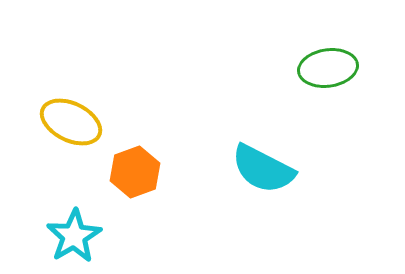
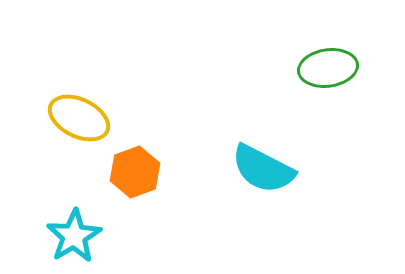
yellow ellipse: moved 8 px right, 4 px up
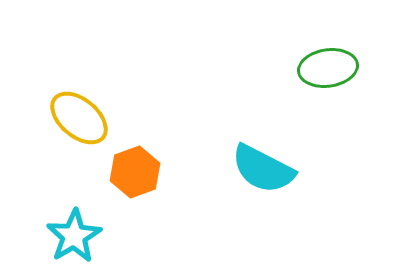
yellow ellipse: rotated 14 degrees clockwise
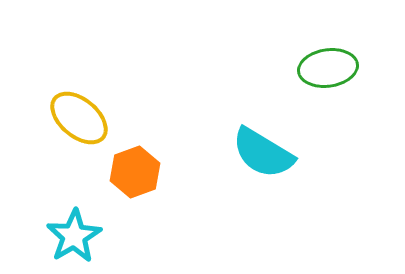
cyan semicircle: moved 16 px up; rotated 4 degrees clockwise
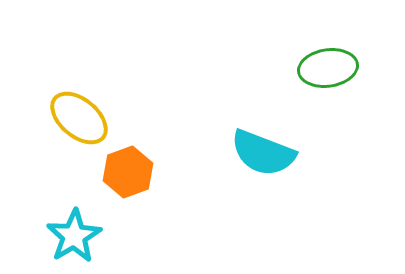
cyan semicircle: rotated 10 degrees counterclockwise
orange hexagon: moved 7 px left
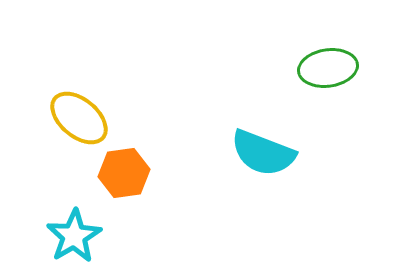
orange hexagon: moved 4 px left, 1 px down; rotated 12 degrees clockwise
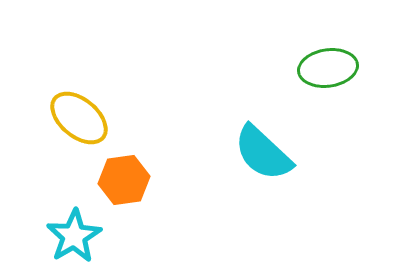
cyan semicircle: rotated 22 degrees clockwise
orange hexagon: moved 7 px down
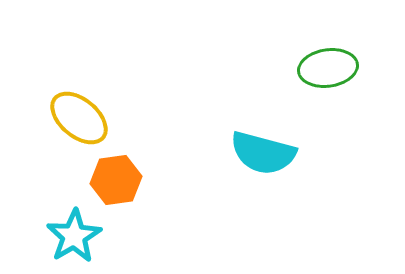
cyan semicircle: rotated 28 degrees counterclockwise
orange hexagon: moved 8 px left
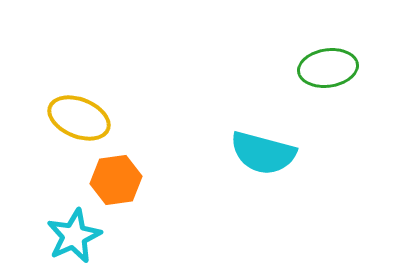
yellow ellipse: rotated 18 degrees counterclockwise
cyan star: rotated 6 degrees clockwise
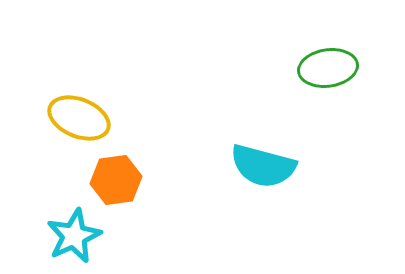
cyan semicircle: moved 13 px down
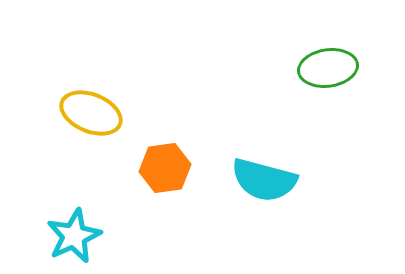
yellow ellipse: moved 12 px right, 5 px up
cyan semicircle: moved 1 px right, 14 px down
orange hexagon: moved 49 px right, 12 px up
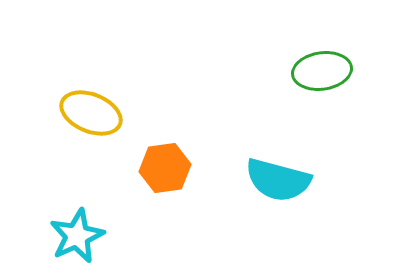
green ellipse: moved 6 px left, 3 px down
cyan semicircle: moved 14 px right
cyan star: moved 3 px right
